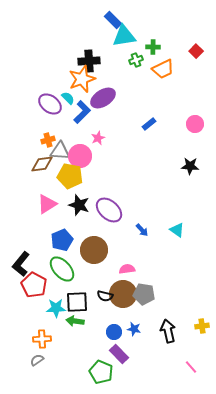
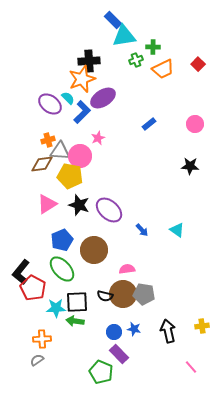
red square at (196, 51): moved 2 px right, 13 px down
black L-shape at (21, 264): moved 8 px down
red pentagon at (34, 285): moved 1 px left, 3 px down
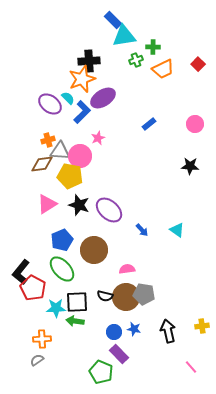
brown circle at (123, 294): moved 3 px right, 3 px down
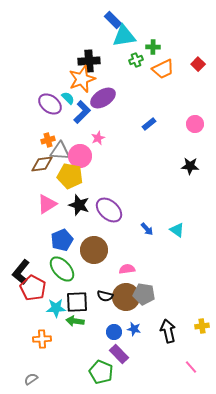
blue arrow at (142, 230): moved 5 px right, 1 px up
gray semicircle at (37, 360): moved 6 px left, 19 px down
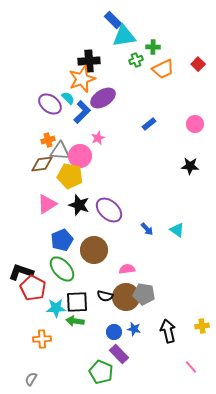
black L-shape at (21, 272): rotated 70 degrees clockwise
gray semicircle at (31, 379): rotated 24 degrees counterclockwise
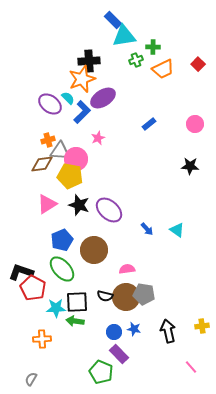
pink circle at (80, 156): moved 4 px left, 3 px down
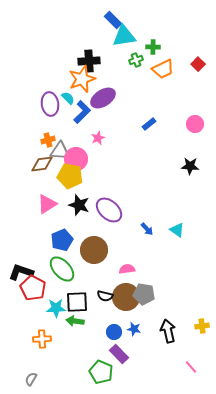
purple ellipse at (50, 104): rotated 45 degrees clockwise
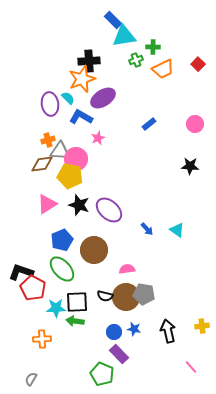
blue L-shape at (82, 112): moved 1 px left, 5 px down; rotated 105 degrees counterclockwise
green pentagon at (101, 372): moved 1 px right, 2 px down
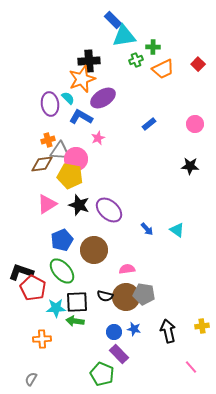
green ellipse at (62, 269): moved 2 px down
